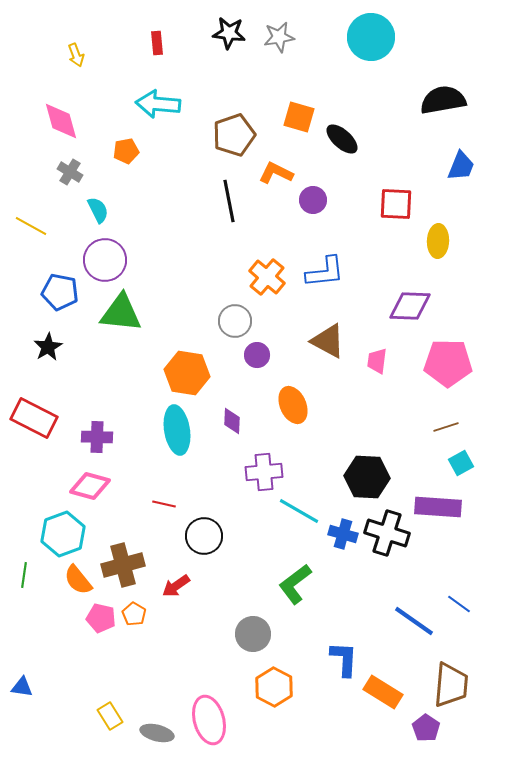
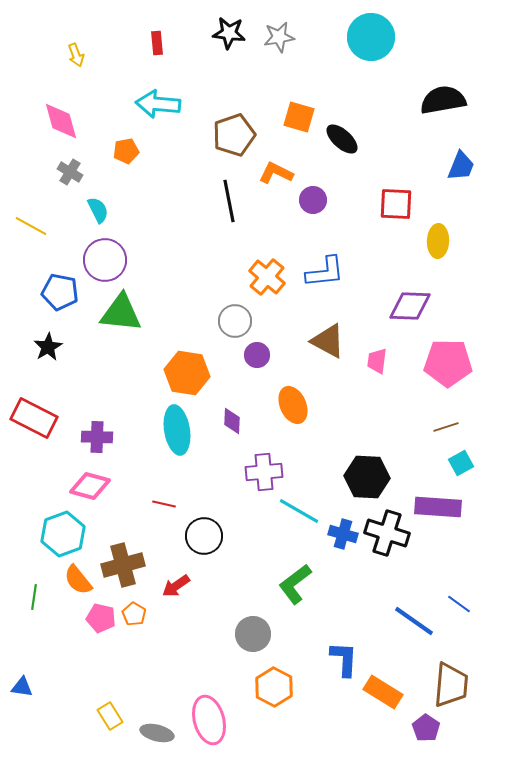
green line at (24, 575): moved 10 px right, 22 px down
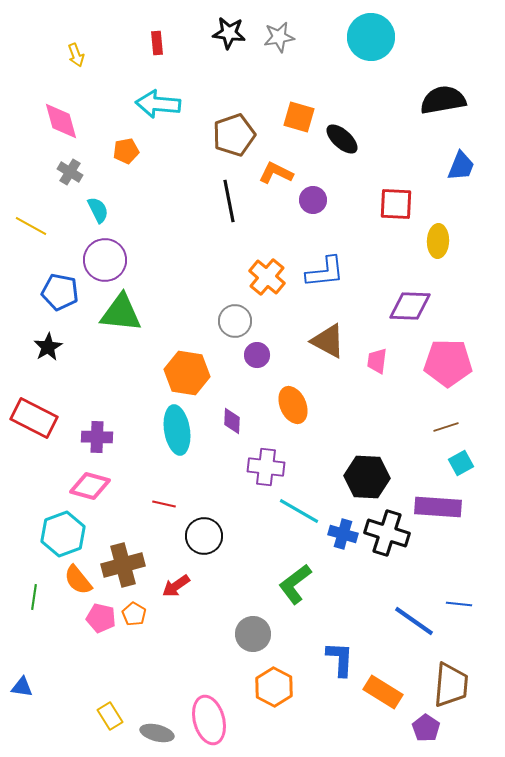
purple cross at (264, 472): moved 2 px right, 5 px up; rotated 12 degrees clockwise
blue line at (459, 604): rotated 30 degrees counterclockwise
blue L-shape at (344, 659): moved 4 px left
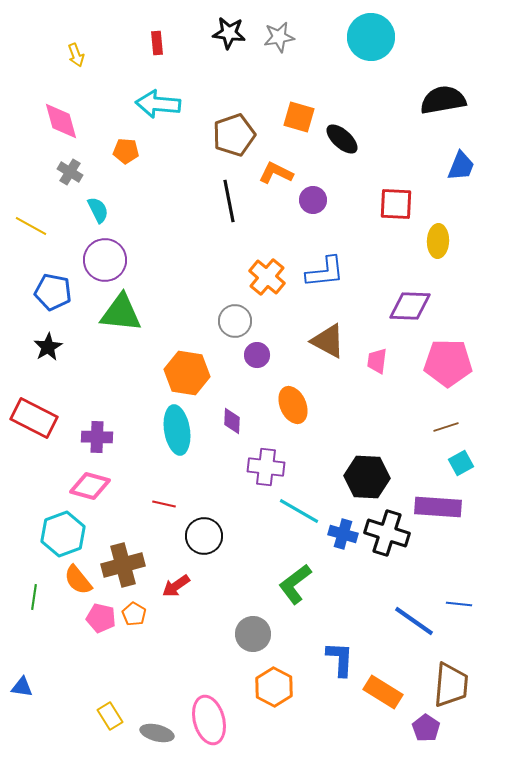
orange pentagon at (126, 151): rotated 15 degrees clockwise
blue pentagon at (60, 292): moved 7 px left
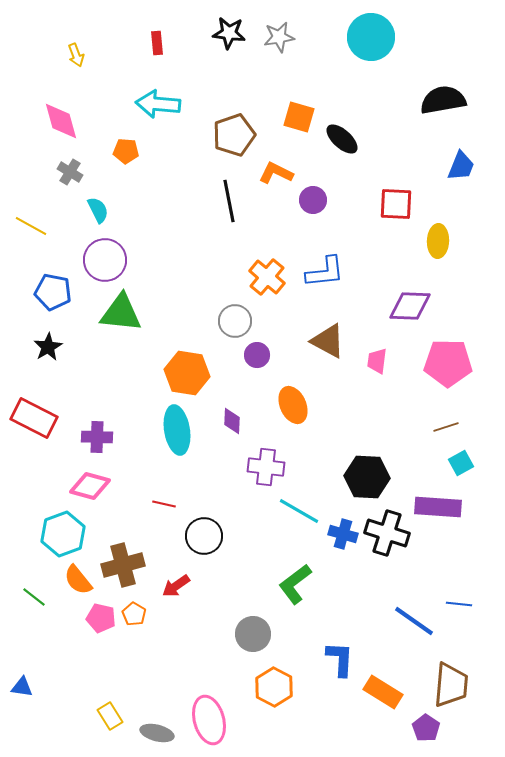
green line at (34, 597): rotated 60 degrees counterclockwise
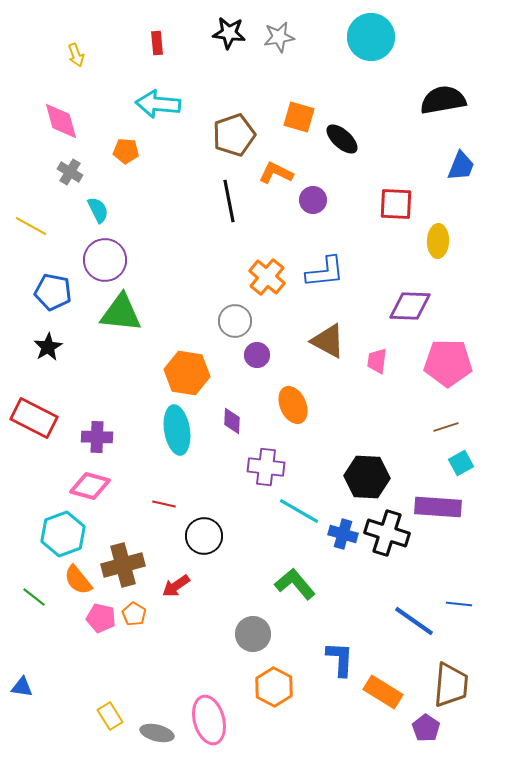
green L-shape at (295, 584): rotated 87 degrees clockwise
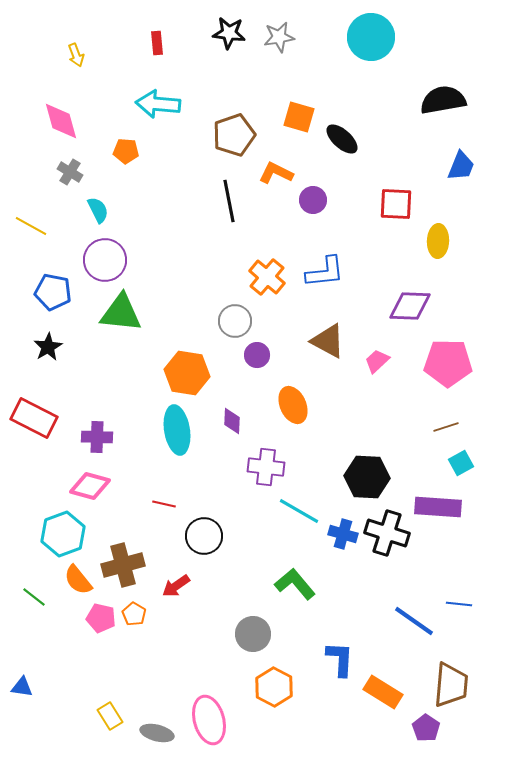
pink trapezoid at (377, 361): rotated 40 degrees clockwise
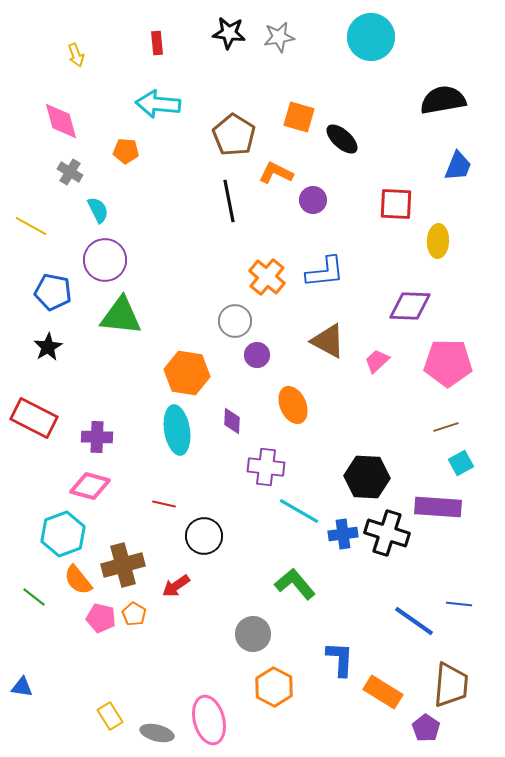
brown pentagon at (234, 135): rotated 21 degrees counterclockwise
blue trapezoid at (461, 166): moved 3 px left
green triangle at (121, 313): moved 3 px down
blue cross at (343, 534): rotated 24 degrees counterclockwise
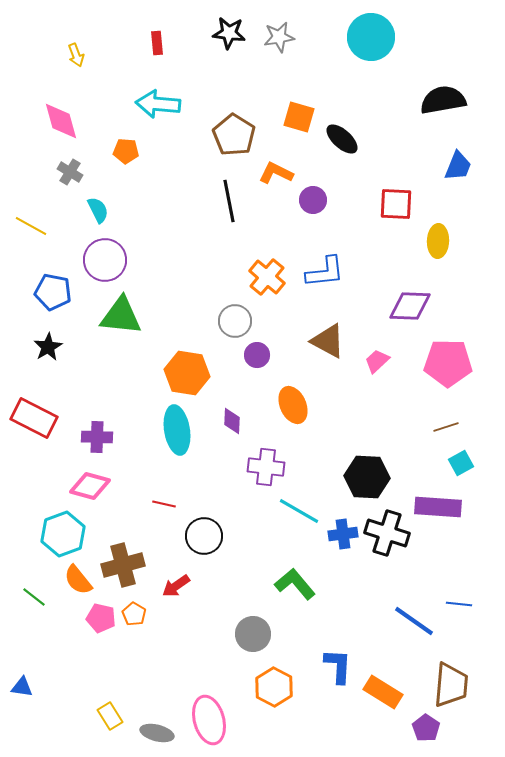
blue L-shape at (340, 659): moved 2 px left, 7 px down
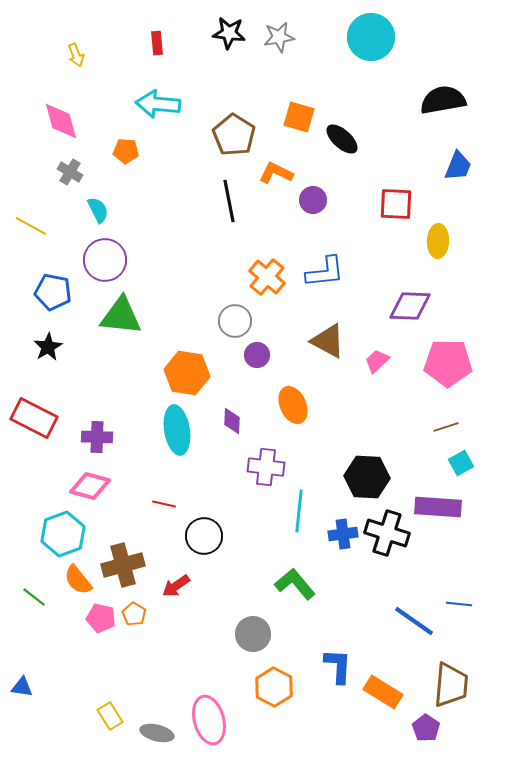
cyan line at (299, 511): rotated 66 degrees clockwise
